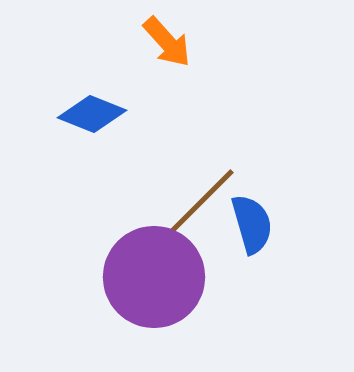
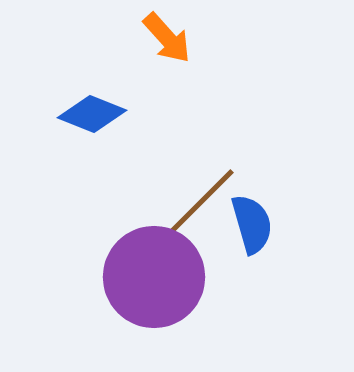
orange arrow: moved 4 px up
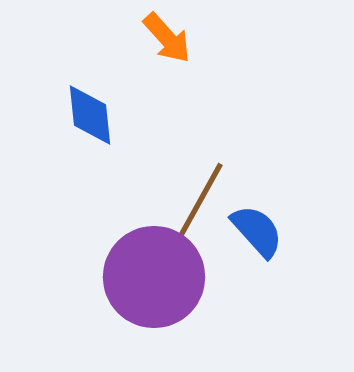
blue diamond: moved 2 px left, 1 px down; rotated 62 degrees clockwise
brown line: moved 2 px left; rotated 16 degrees counterclockwise
blue semicircle: moved 5 px right, 7 px down; rotated 26 degrees counterclockwise
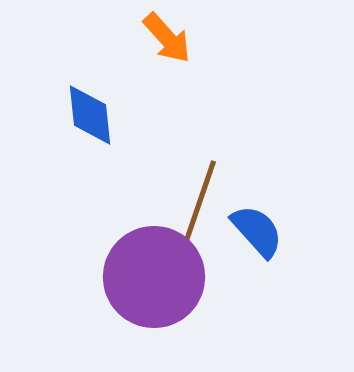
brown line: rotated 10 degrees counterclockwise
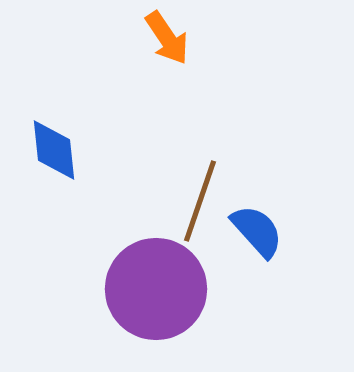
orange arrow: rotated 8 degrees clockwise
blue diamond: moved 36 px left, 35 px down
purple circle: moved 2 px right, 12 px down
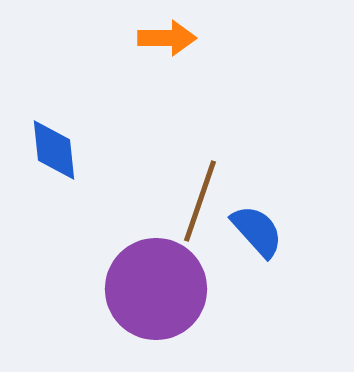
orange arrow: rotated 56 degrees counterclockwise
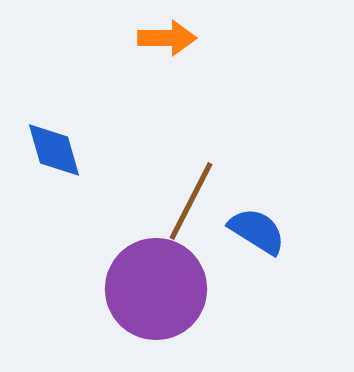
blue diamond: rotated 10 degrees counterclockwise
brown line: moved 9 px left; rotated 8 degrees clockwise
blue semicircle: rotated 16 degrees counterclockwise
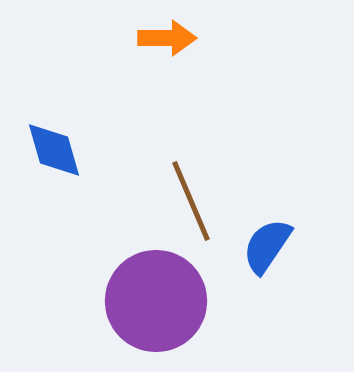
brown line: rotated 50 degrees counterclockwise
blue semicircle: moved 10 px right, 15 px down; rotated 88 degrees counterclockwise
purple circle: moved 12 px down
